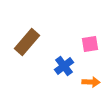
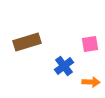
brown rectangle: rotated 32 degrees clockwise
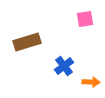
pink square: moved 5 px left, 25 px up
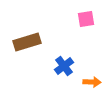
pink square: moved 1 px right
orange arrow: moved 1 px right
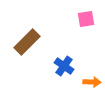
brown rectangle: rotated 28 degrees counterclockwise
blue cross: rotated 18 degrees counterclockwise
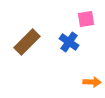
blue cross: moved 5 px right, 24 px up
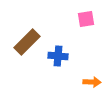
blue cross: moved 11 px left, 14 px down; rotated 30 degrees counterclockwise
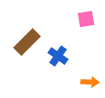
blue cross: rotated 30 degrees clockwise
orange arrow: moved 2 px left
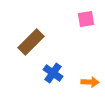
brown rectangle: moved 4 px right
blue cross: moved 5 px left, 17 px down
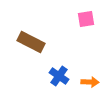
brown rectangle: rotated 72 degrees clockwise
blue cross: moved 6 px right, 3 px down
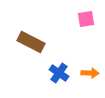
blue cross: moved 3 px up
orange arrow: moved 9 px up
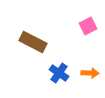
pink square: moved 2 px right, 7 px down; rotated 18 degrees counterclockwise
brown rectangle: moved 2 px right
